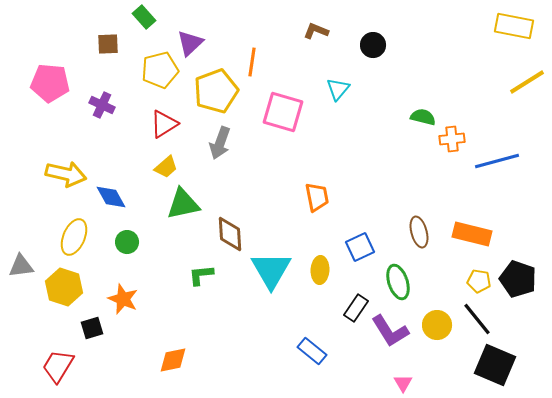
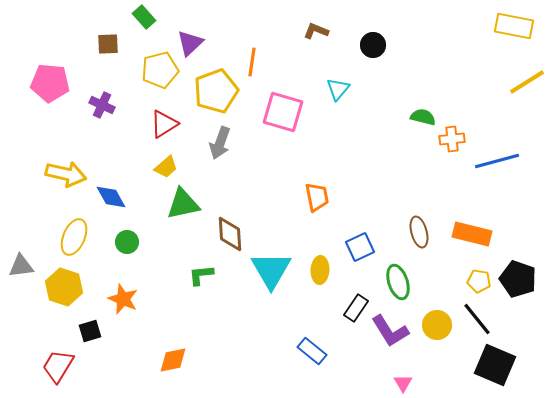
black square at (92, 328): moved 2 px left, 3 px down
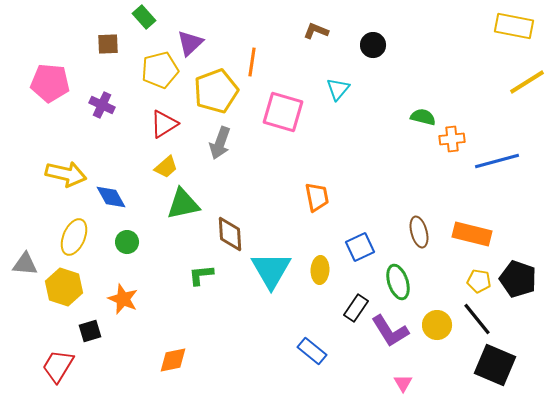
gray triangle at (21, 266): moved 4 px right, 2 px up; rotated 12 degrees clockwise
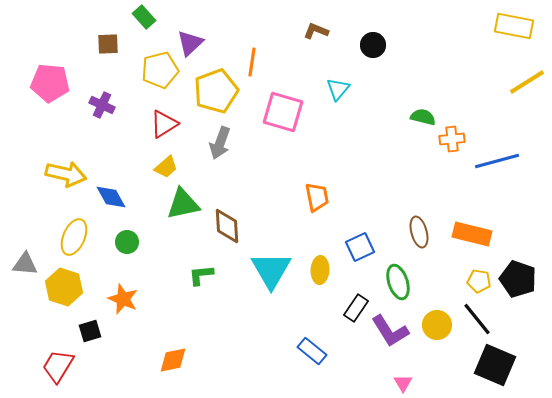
brown diamond at (230, 234): moved 3 px left, 8 px up
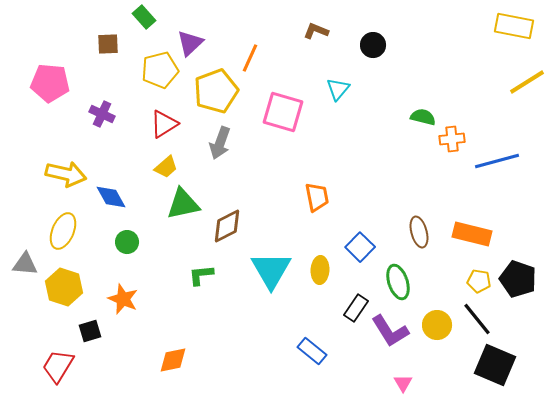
orange line at (252, 62): moved 2 px left, 4 px up; rotated 16 degrees clockwise
purple cross at (102, 105): moved 9 px down
brown diamond at (227, 226): rotated 66 degrees clockwise
yellow ellipse at (74, 237): moved 11 px left, 6 px up
blue square at (360, 247): rotated 20 degrees counterclockwise
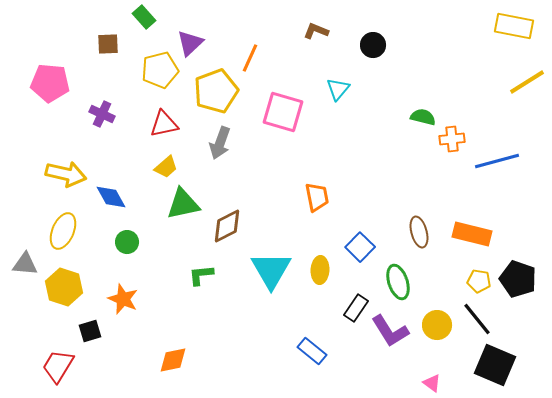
red triangle at (164, 124): rotated 20 degrees clockwise
pink triangle at (403, 383): moved 29 px right; rotated 24 degrees counterclockwise
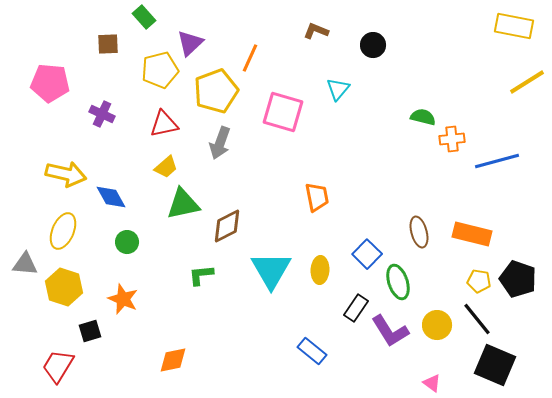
blue square at (360, 247): moved 7 px right, 7 px down
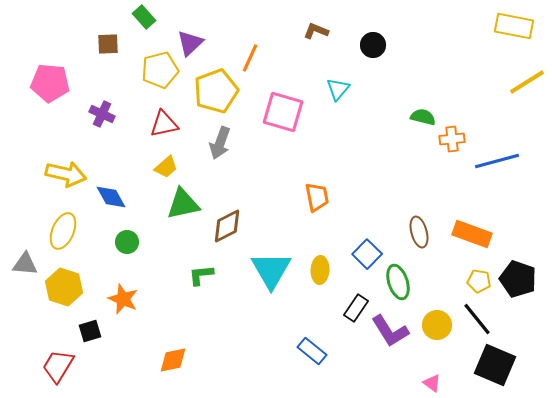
orange rectangle at (472, 234): rotated 6 degrees clockwise
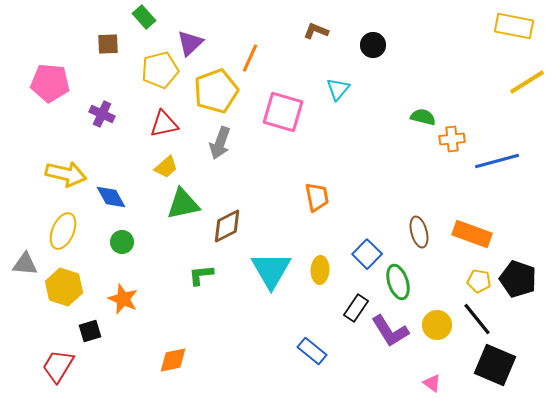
green circle at (127, 242): moved 5 px left
